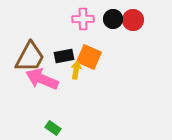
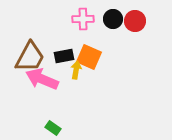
red circle: moved 2 px right, 1 px down
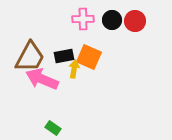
black circle: moved 1 px left, 1 px down
yellow arrow: moved 2 px left, 1 px up
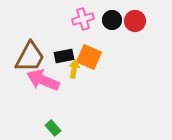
pink cross: rotated 15 degrees counterclockwise
pink arrow: moved 1 px right, 1 px down
green rectangle: rotated 14 degrees clockwise
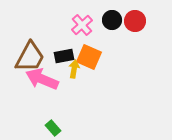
pink cross: moved 1 px left, 6 px down; rotated 25 degrees counterclockwise
pink arrow: moved 1 px left, 1 px up
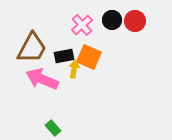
brown trapezoid: moved 2 px right, 9 px up
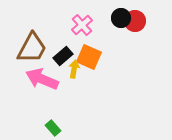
black circle: moved 9 px right, 2 px up
black rectangle: moved 1 px left; rotated 30 degrees counterclockwise
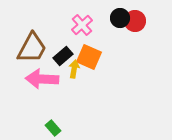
black circle: moved 1 px left
pink arrow: rotated 20 degrees counterclockwise
